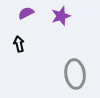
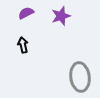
black arrow: moved 4 px right, 1 px down
gray ellipse: moved 5 px right, 3 px down
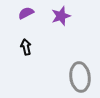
black arrow: moved 3 px right, 2 px down
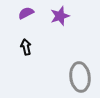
purple star: moved 1 px left
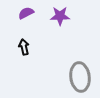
purple star: rotated 18 degrees clockwise
black arrow: moved 2 px left
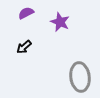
purple star: moved 6 px down; rotated 24 degrees clockwise
black arrow: rotated 119 degrees counterclockwise
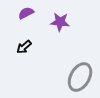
purple star: rotated 18 degrees counterclockwise
gray ellipse: rotated 36 degrees clockwise
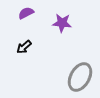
purple star: moved 2 px right, 1 px down
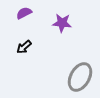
purple semicircle: moved 2 px left
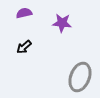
purple semicircle: rotated 14 degrees clockwise
gray ellipse: rotated 8 degrees counterclockwise
